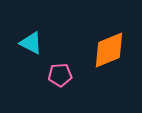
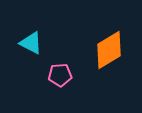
orange diamond: rotated 9 degrees counterclockwise
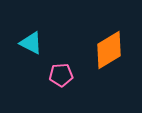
pink pentagon: moved 1 px right
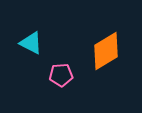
orange diamond: moved 3 px left, 1 px down
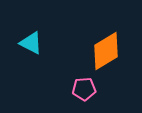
pink pentagon: moved 23 px right, 14 px down
